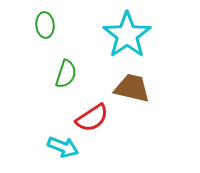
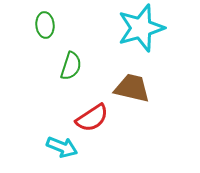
cyan star: moved 14 px right, 7 px up; rotated 18 degrees clockwise
green semicircle: moved 5 px right, 8 px up
cyan arrow: moved 1 px left
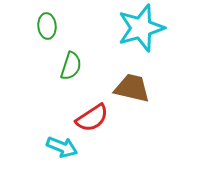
green ellipse: moved 2 px right, 1 px down
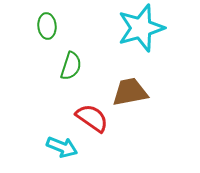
brown trapezoid: moved 2 px left, 4 px down; rotated 24 degrees counterclockwise
red semicircle: rotated 112 degrees counterclockwise
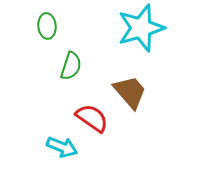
brown trapezoid: rotated 60 degrees clockwise
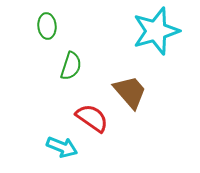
cyan star: moved 15 px right, 3 px down
